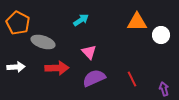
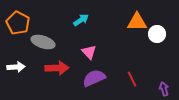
white circle: moved 4 px left, 1 px up
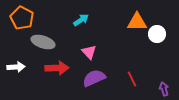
orange pentagon: moved 4 px right, 5 px up
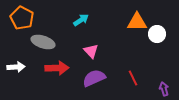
pink triangle: moved 2 px right, 1 px up
red line: moved 1 px right, 1 px up
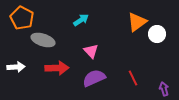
orange triangle: rotated 35 degrees counterclockwise
gray ellipse: moved 2 px up
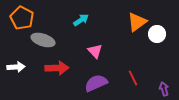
pink triangle: moved 4 px right
purple semicircle: moved 2 px right, 5 px down
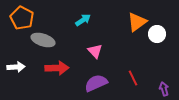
cyan arrow: moved 2 px right
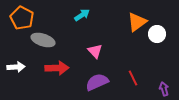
cyan arrow: moved 1 px left, 5 px up
purple semicircle: moved 1 px right, 1 px up
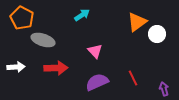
red arrow: moved 1 px left
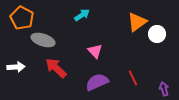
red arrow: rotated 135 degrees counterclockwise
